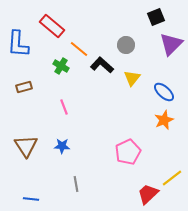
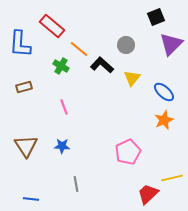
blue L-shape: moved 2 px right
yellow line: rotated 25 degrees clockwise
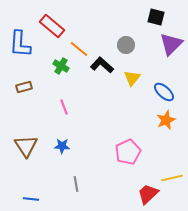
black square: rotated 36 degrees clockwise
orange star: moved 2 px right
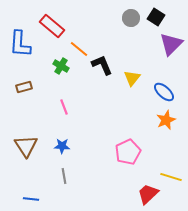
black square: rotated 18 degrees clockwise
gray circle: moved 5 px right, 27 px up
black L-shape: rotated 25 degrees clockwise
yellow line: moved 1 px left, 1 px up; rotated 30 degrees clockwise
gray line: moved 12 px left, 8 px up
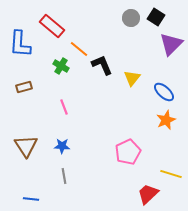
yellow line: moved 3 px up
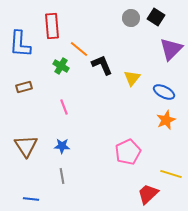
red rectangle: rotated 45 degrees clockwise
purple triangle: moved 5 px down
blue ellipse: rotated 15 degrees counterclockwise
gray line: moved 2 px left
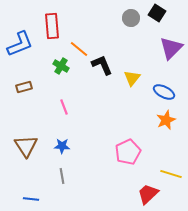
black square: moved 1 px right, 4 px up
blue L-shape: rotated 116 degrees counterclockwise
purple triangle: moved 1 px up
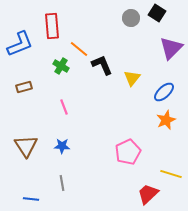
blue ellipse: rotated 70 degrees counterclockwise
gray line: moved 7 px down
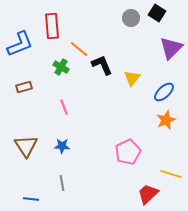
green cross: moved 1 px down
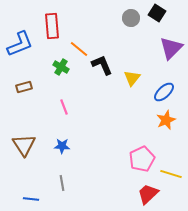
brown triangle: moved 2 px left, 1 px up
pink pentagon: moved 14 px right, 7 px down
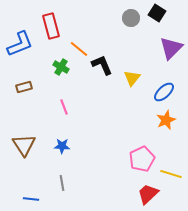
red rectangle: moved 1 px left; rotated 10 degrees counterclockwise
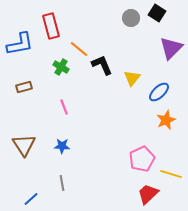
blue L-shape: rotated 12 degrees clockwise
blue ellipse: moved 5 px left
blue line: rotated 49 degrees counterclockwise
